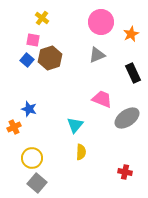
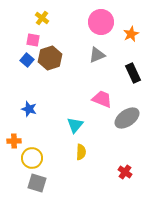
orange cross: moved 14 px down; rotated 24 degrees clockwise
red cross: rotated 24 degrees clockwise
gray square: rotated 24 degrees counterclockwise
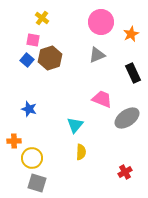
red cross: rotated 24 degrees clockwise
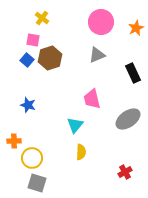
orange star: moved 5 px right, 6 px up
pink trapezoid: moved 10 px left; rotated 125 degrees counterclockwise
blue star: moved 1 px left, 4 px up
gray ellipse: moved 1 px right, 1 px down
